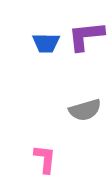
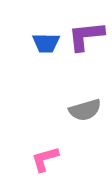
pink L-shape: rotated 112 degrees counterclockwise
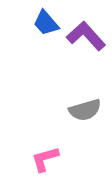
purple L-shape: rotated 54 degrees clockwise
blue trapezoid: moved 20 px up; rotated 48 degrees clockwise
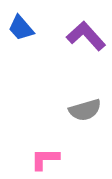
blue trapezoid: moved 25 px left, 5 px down
pink L-shape: rotated 16 degrees clockwise
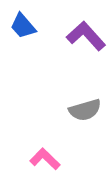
blue trapezoid: moved 2 px right, 2 px up
pink L-shape: rotated 44 degrees clockwise
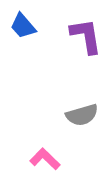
purple L-shape: rotated 33 degrees clockwise
gray semicircle: moved 3 px left, 5 px down
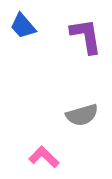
pink L-shape: moved 1 px left, 2 px up
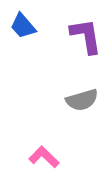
gray semicircle: moved 15 px up
